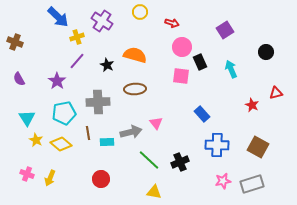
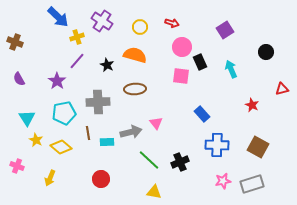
yellow circle: moved 15 px down
red triangle: moved 6 px right, 4 px up
yellow diamond: moved 3 px down
pink cross: moved 10 px left, 8 px up
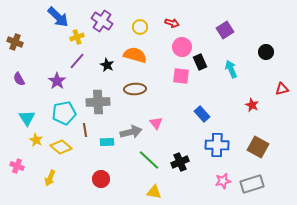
brown line: moved 3 px left, 3 px up
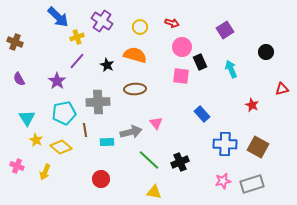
blue cross: moved 8 px right, 1 px up
yellow arrow: moved 5 px left, 6 px up
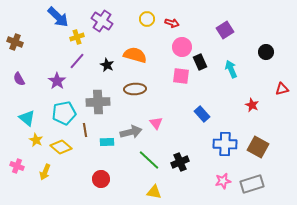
yellow circle: moved 7 px right, 8 px up
cyan triangle: rotated 18 degrees counterclockwise
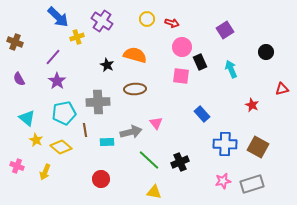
purple line: moved 24 px left, 4 px up
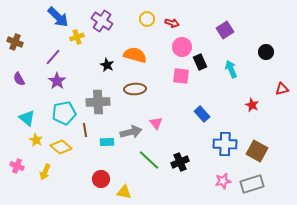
brown square: moved 1 px left, 4 px down
yellow triangle: moved 30 px left
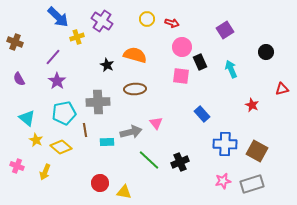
red circle: moved 1 px left, 4 px down
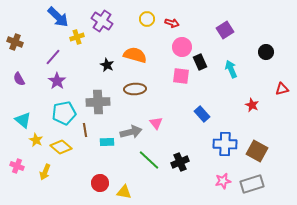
cyan triangle: moved 4 px left, 2 px down
